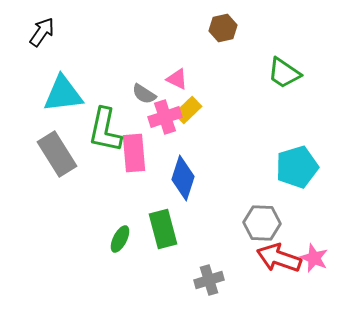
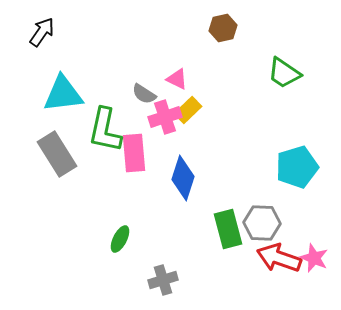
green rectangle: moved 65 px right
gray cross: moved 46 px left
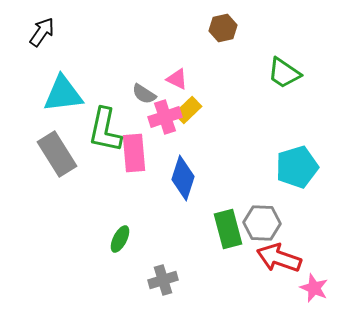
pink star: moved 30 px down
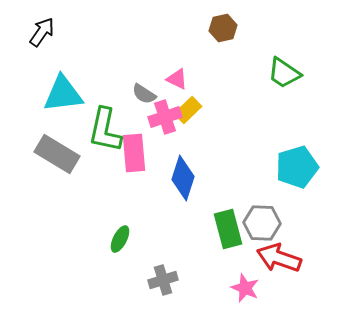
gray rectangle: rotated 27 degrees counterclockwise
pink star: moved 69 px left
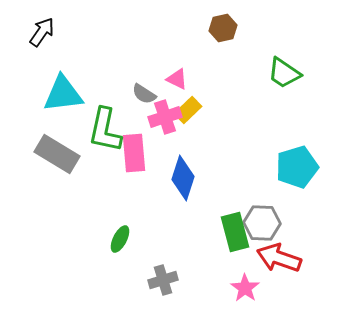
green rectangle: moved 7 px right, 3 px down
pink star: rotated 12 degrees clockwise
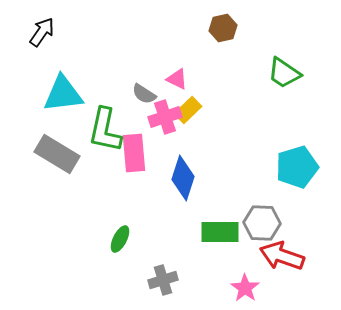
green rectangle: moved 15 px left; rotated 75 degrees counterclockwise
red arrow: moved 3 px right, 2 px up
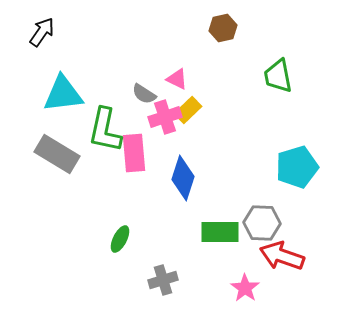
green trapezoid: moved 6 px left, 3 px down; rotated 45 degrees clockwise
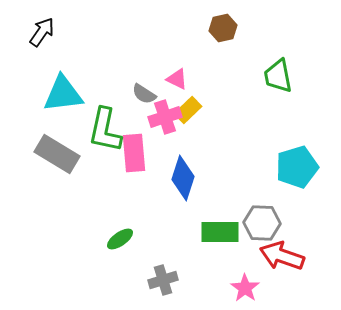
green ellipse: rotated 28 degrees clockwise
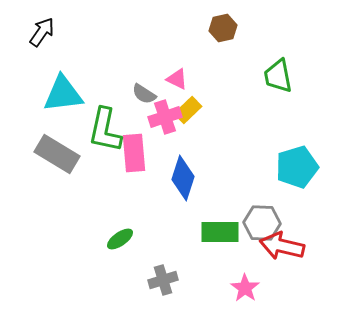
red arrow: moved 10 px up; rotated 6 degrees counterclockwise
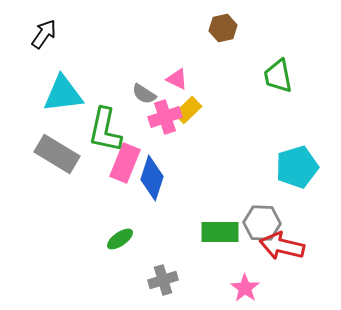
black arrow: moved 2 px right, 2 px down
pink rectangle: moved 9 px left, 10 px down; rotated 27 degrees clockwise
blue diamond: moved 31 px left
